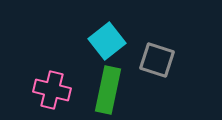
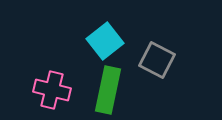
cyan square: moved 2 px left
gray square: rotated 9 degrees clockwise
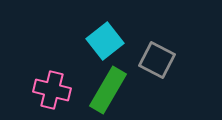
green rectangle: rotated 18 degrees clockwise
